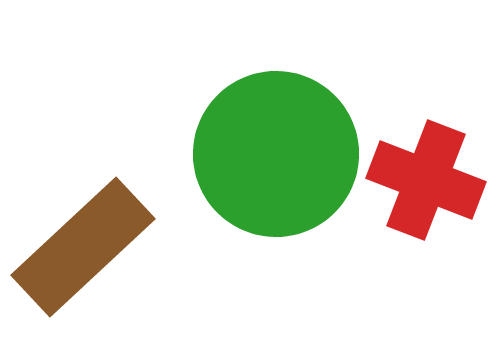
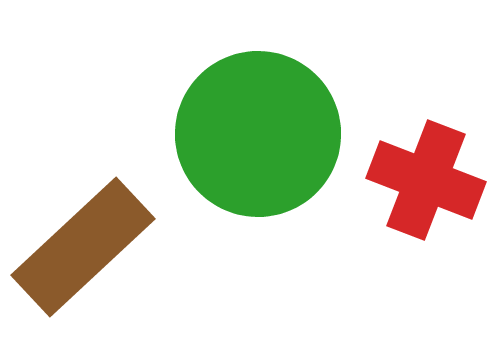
green circle: moved 18 px left, 20 px up
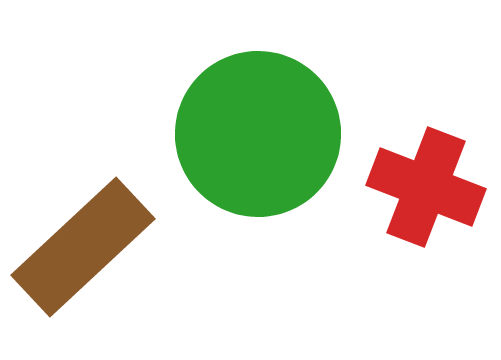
red cross: moved 7 px down
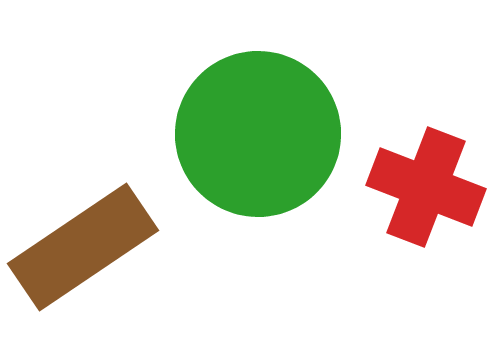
brown rectangle: rotated 9 degrees clockwise
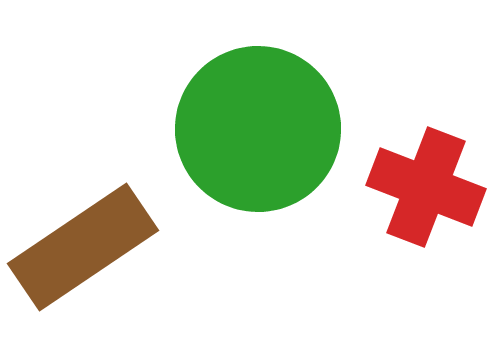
green circle: moved 5 px up
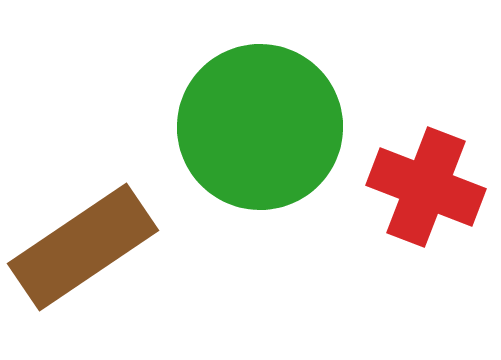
green circle: moved 2 px right, 2 px up
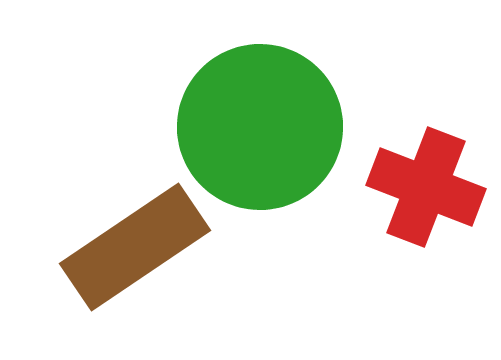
brown rectangle: moved 52 px right
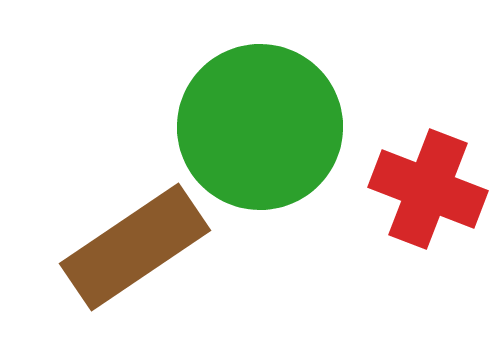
red cross: moved 2 px right, 2 px down
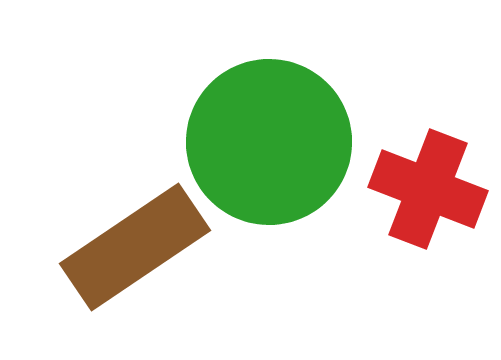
green circle: moved 9 px right, 15 px down
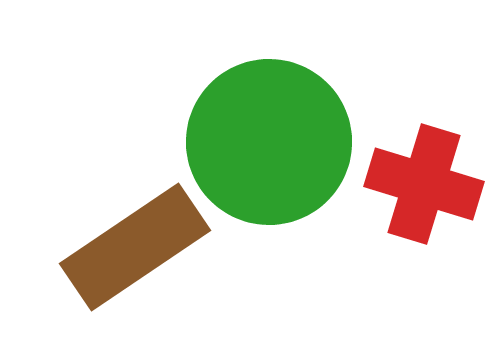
red cross: moved 4 px left, 5 px up; rotated 4 degrees counterclockwise
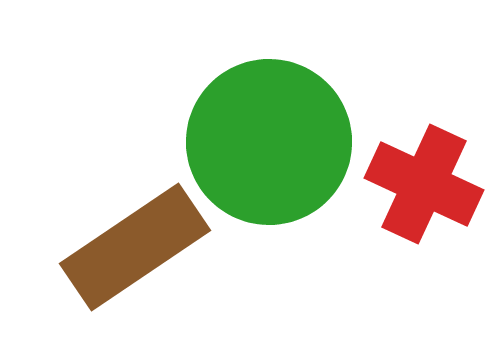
red cross: rotated 8 degrees clockwise
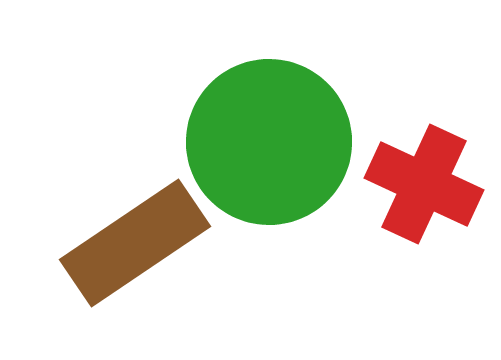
brown rectangle: moved 4 px up
